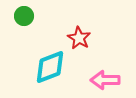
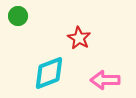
green circle: moved 6 px left
cyan diamond: moved 1 px left, 6 px down
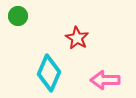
red star: moved 2 px left
cyan diamond: rotated 45 degrees counterclockwise
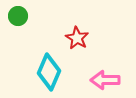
cyan diamond: moved 1 px up
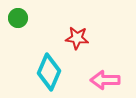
green circle: moved 2 px down
red star: rotated 25 degrees counterclockwise
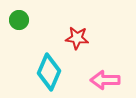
green circle: moved 1 px right, 2 px down
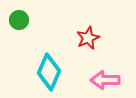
red star: moved 11 px right; rotated 30 degrees counterclockwise
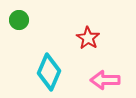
red star: rotated 15 degrees counterclockwise
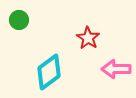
cyan diamond: rotated 30 degrees clockwise
pink arrow: moved 11 px right, 11 px up
